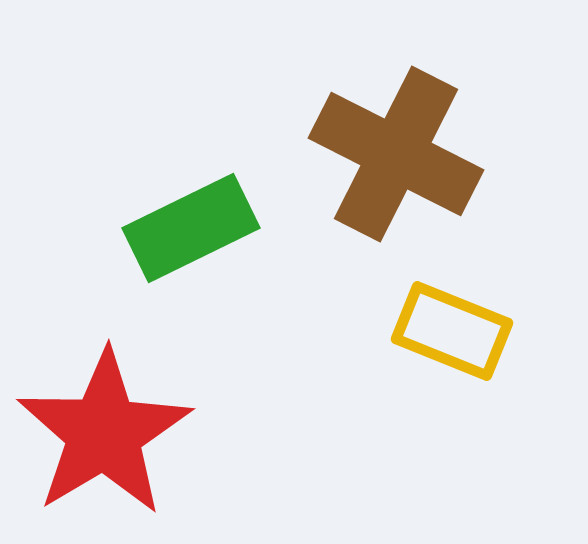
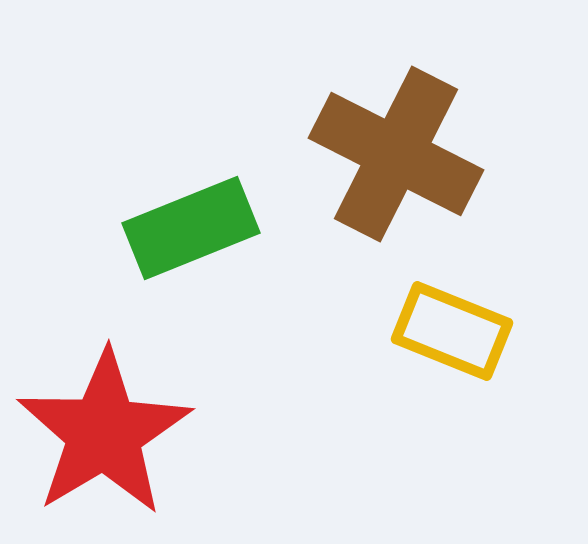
green rectangle: rotated 4 degrees clockwise
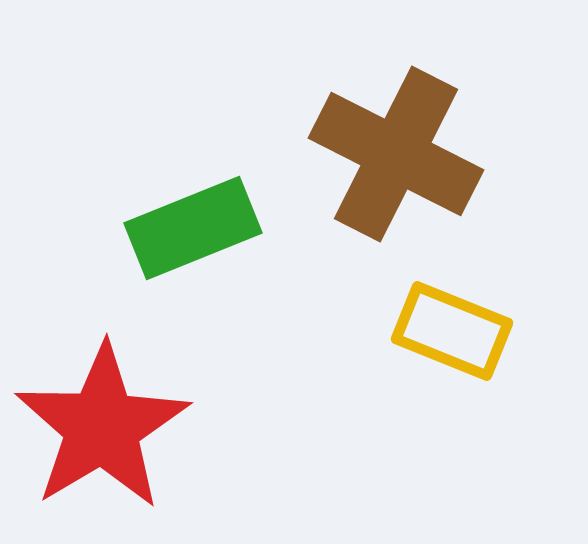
green rectangle: moved 2 px right
red star: moved 2 px left, 6 px up
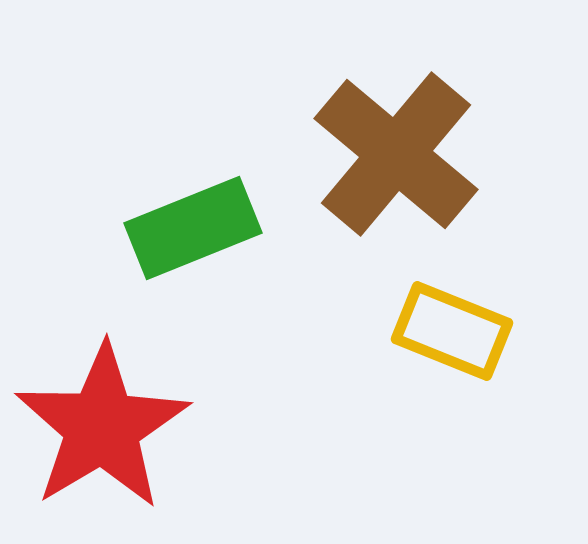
brown cross: rotated 13 degrees clockwise
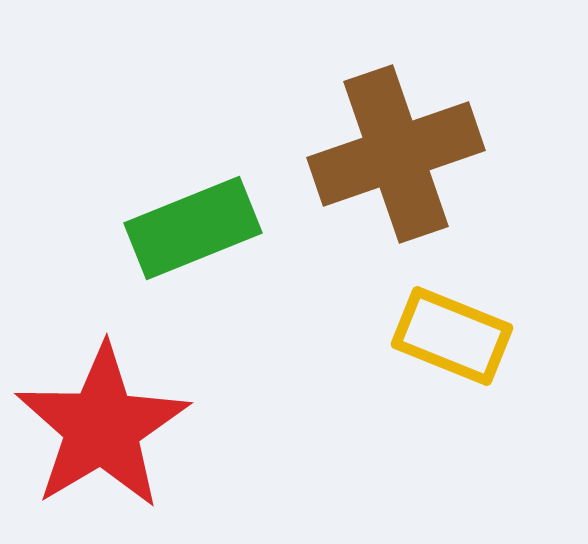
brown cross: rotated 31 degrees clockwise
yellow rectangle: moved 5 px down
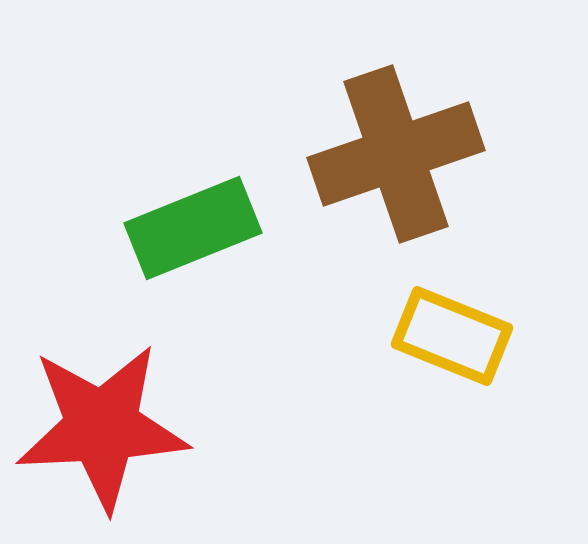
red star: rotated 28 degrees clockwise
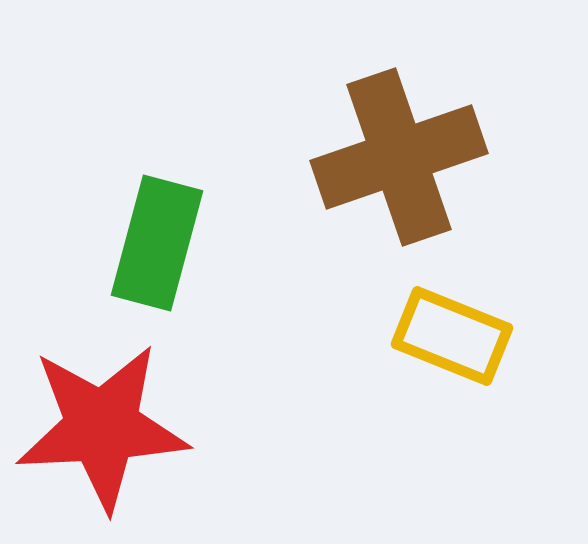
brown cross: moved 3 px right, 3 px down
green rectangle: moved 36 px left, 15 px down; rotated 53 degrees counterclockwise
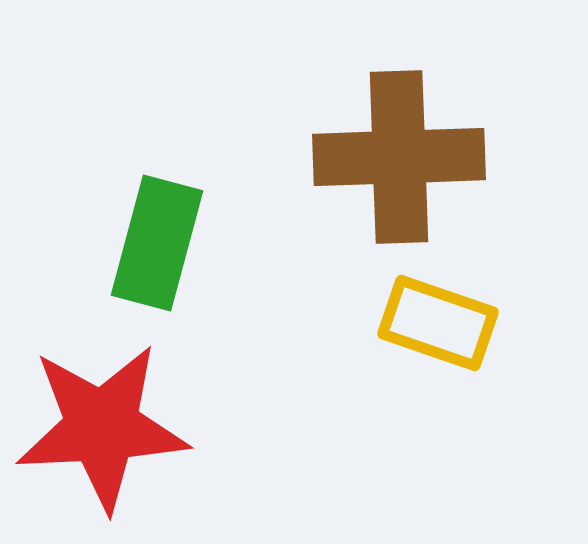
brown cross: rotated 17 degrees clockwise
yellow rectangle: moved 14 px left, 13 px up; rotated 3 degrees counterclockwise
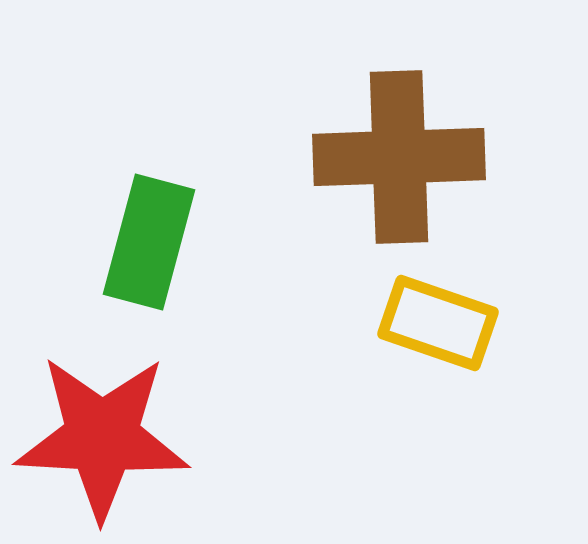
green rectangle: moved 8 px left, 1 px up
red star: moved 10 px down; rotated 6 degrees clockwise
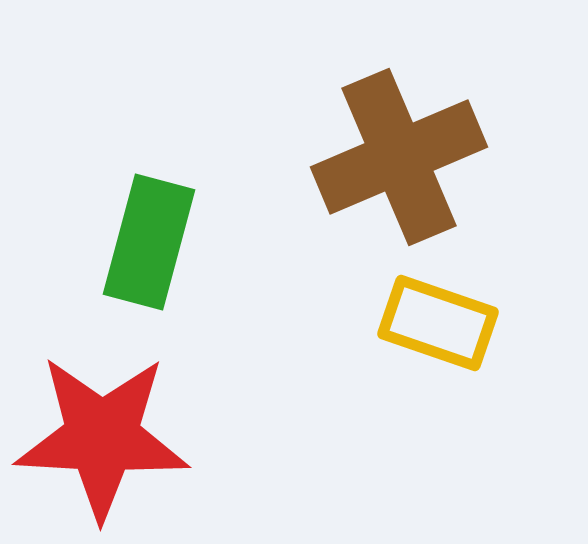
brown cross: rotated 21 degrees counterclockwise
